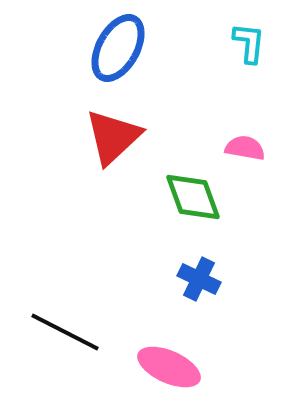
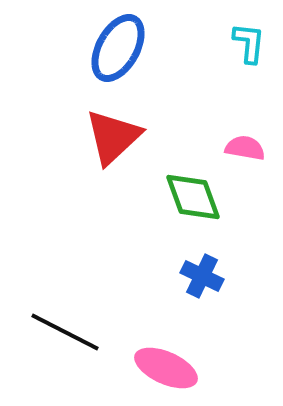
blue cross: moved 3 px right, 3 px up
pink ellipse: moved 3 px left, 1 px down
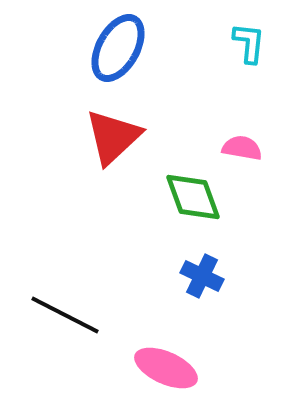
pink semicircle: moved 3 px left
black line: moved 17 px up
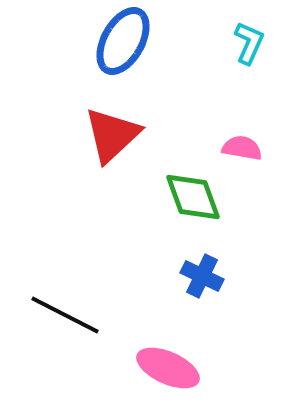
cyan L-shape: rotated 18 degrees clockwise
blue ellipse: moved 5 px right, 7 px up
red triangle: moved 1 px left, 2 px up
pink ellipse: moved 2 px right
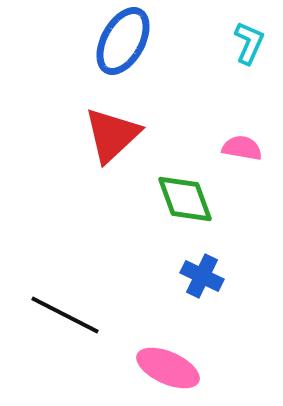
green diamond: moved 8 px left, 2 px down
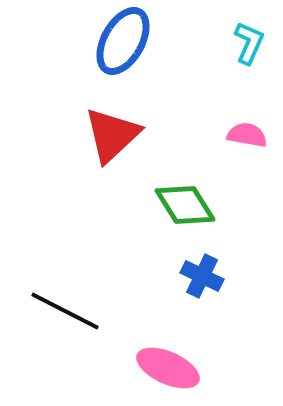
pink semicircle: moved 5 px right, 13 px up
green diamond: moved 6 px down; rotated 12 degrees counterclockwise
black line: moved 4 px up
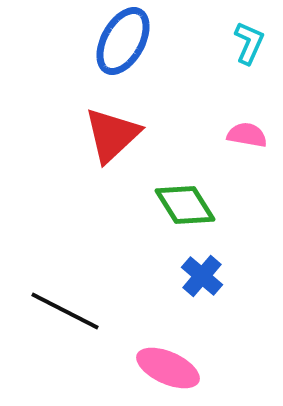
blue cross: rotated 15 degrees clockwise
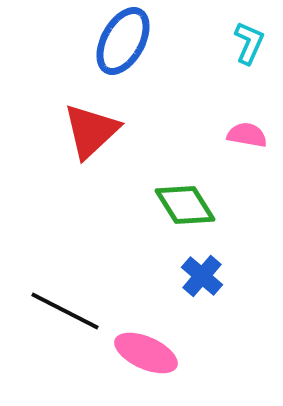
red triangle: moved 21 px left, 4 px up
pink ellipse: moved 22 px left, 15 px up
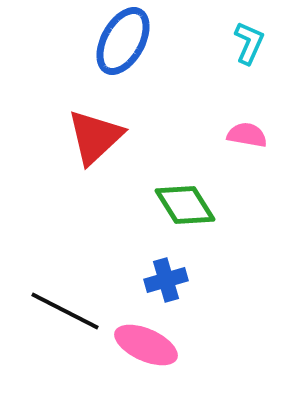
red triangle: moved 4 px right, 6 px down
blue cross: moved 36 px left, 4 px down; rotated 33 degrees clockwise
pink ellipse: moved 8 px up
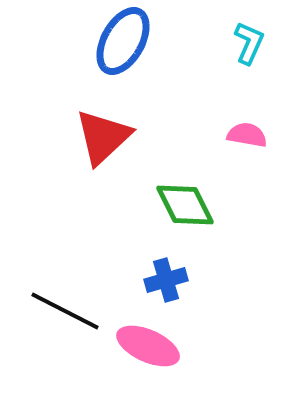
red triangle: moved 8 px right
green diamond: rotated 6 degrees clockwise
pink ellipse: moved 2 px right, 1 px down
